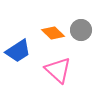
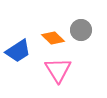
orange diamond: moved 5 px down
pink triangle: rotated 16 degrees clockwise
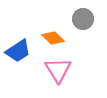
gray circle: moved 2 px right, 11 px up
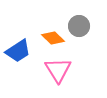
gray circle: moved 4 px left, 7 px down
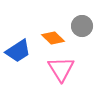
gray circle: moved 3 px right
pink triangle: moved 3 px right, 1 px up
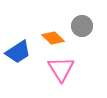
blue trapezoid: moved 1 px down
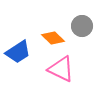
pink triangle: rotated 32 degrees counterclockwise
